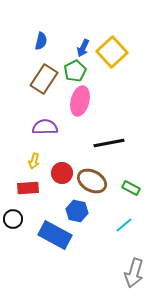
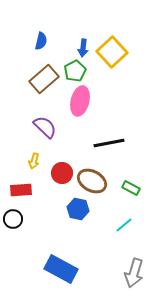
blue arrow: rotated 18 degrees counterclockwise
brown rectangle: rotated 16 degrees clockwise
purple semicircle: rotated 45 degrees clockwise
red rectangle: moved 7 px left, 2 px down
blue hexagon: moved 1 px right, 2 px up
blue rectangle: moved 6 px right, 34 px down
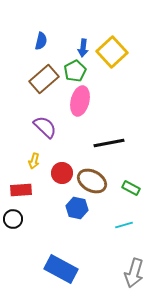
blue hexagon: moved 1 px left, 1 px up
cyan line: rotated 24 degrees clockwise
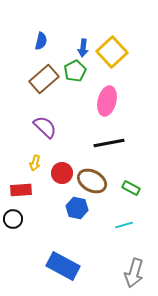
pink ellipse: moved 27 px right
yellow arrow: moved 1 px right, 2 px down
blue rectangle: moved 2 px right, 3 px up
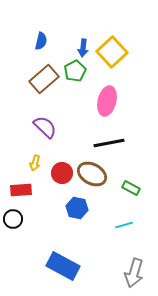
brown ellipse: moved 7 px up
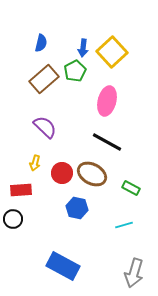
blue semicircle: moved 2 px down
black line: moved 2 px left, 1 px up; rotated 40 degrees clockwise
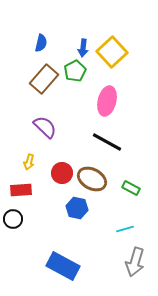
brown rectangle: rotated 8 degrees counterclockwise
yellow arrow: moved 6 px left, 1 px up
brown ellipse: moved 5 px down
cyan line: moved 1 px right, 4 px down
gray arrow: moved 1 px right, 11 px up
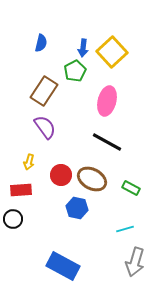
brown rectangle: moved 12 px down; rotated 8 degrees counterclockwise
purple semicircle: rotated 10 degrees clockwise
red circle: moved 1 px left, 2 px down
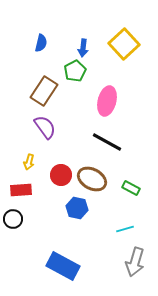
yellow square: moved 12 px right, 8 px up
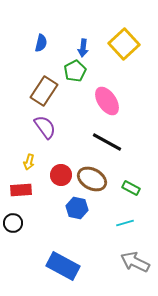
pink ellipse: rotated 48 degrees counterclockwise
black circle: moved 4 px down
cyan line: moved 6 px up
gray arrow: rotated 100 degrees clockwise
